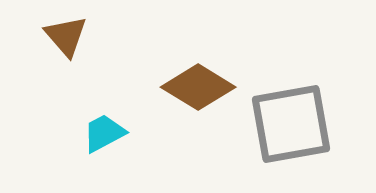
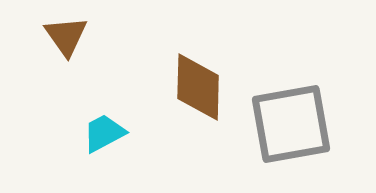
brown triangle: rotated 6 degrees clockwise
brown diamond: rotated 60 degrees clockwise
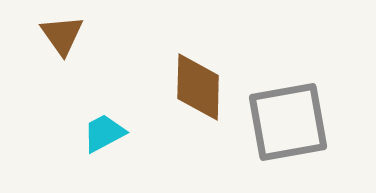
brown triangle: moved 4 px left, 1 px up
gray square: moved 3 px left, 2 px up
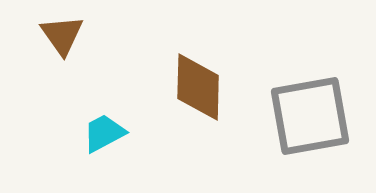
gray square: moved 22 px right, 6 px up
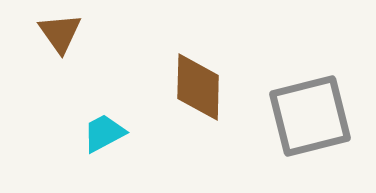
brown triangle: moved 2 px left, 2 px up
gray square: rotated 4 degrees counterclockwise
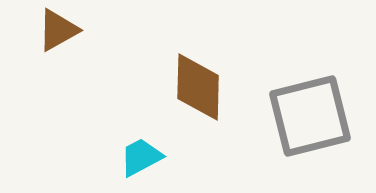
brown triangle: moved 2 px left, 3 px up; rotated 36 degrees clockwise
cyan trapezoid: moved 37 px right, 24 px down
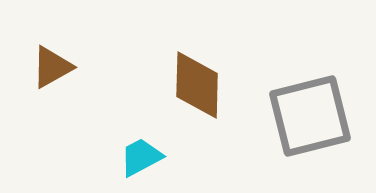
brown triangle: moved 6 px left, 37 px down
brown diamond: moved 1 px left, 2 px up
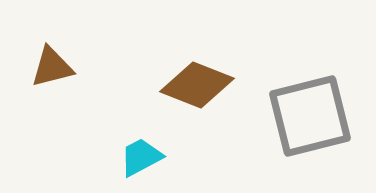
brown triangle: rotated 15 degrees clockwise
brown diamond: rotated 70 degrees counterclockwise
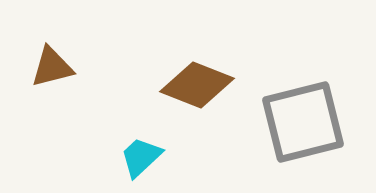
gray square: moved 7 px left, 6 px down
cyan trapezoid: rotated 15 degrees counterclockwise
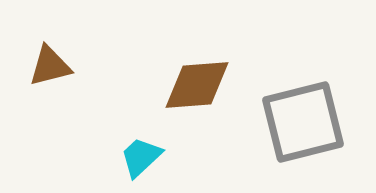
brown triangle: moved 2 px left, 1 px up
brown diamond: rotated 26 degrees counterclockwise
